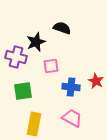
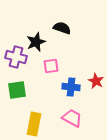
green square: moved 6 px left, 1 px up
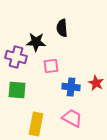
black semicircle: rotated 114 degrees counterclockwise
black star: rotated 24 degrees clockwise
red star: moved 2 px down
green square: rotated 12 degrees clockwise
yellow rectangle: moved 2 px right
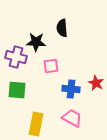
blue cross: moved 2 px down
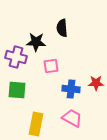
red star: rotated 28 degrees counterclockwise
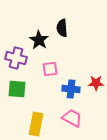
black star: moved 3 px right, 2 px up; rotated 30 degrees clockwise
purple cross: moved 1 px down
pink square: moved 1 px left, 3 px down
green square: moved 1 px up
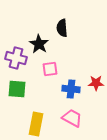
black star: moved 4 px down
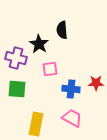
black semicircle: moved 2 px down
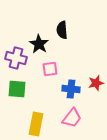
red star: rotated 14 degrees counterclockwise
pink trapezoid: rotated 100 degrees clockwise
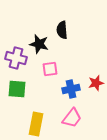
black star: rotated 18 degrees counterclockwise
blue cross: rotated 18 degrees counterclockwise
